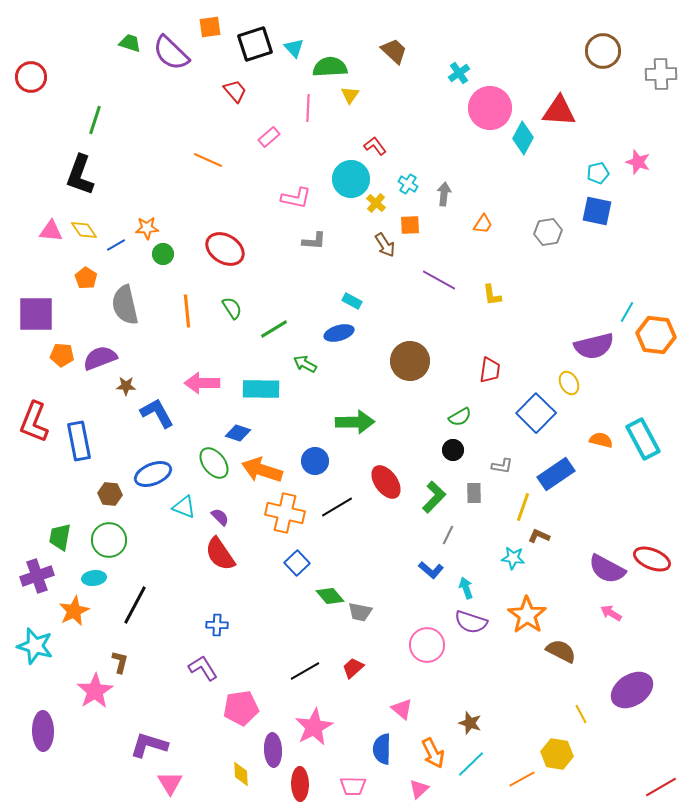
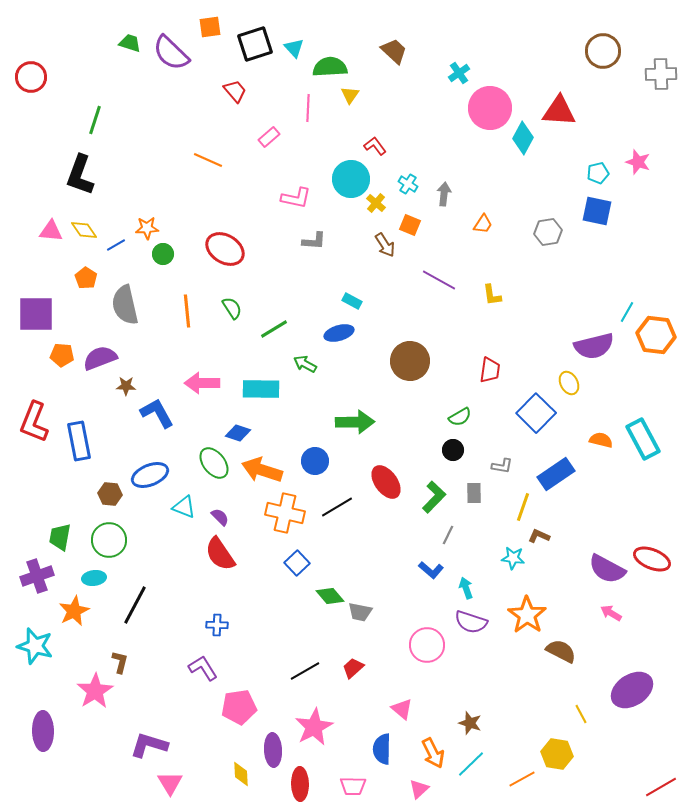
orange square at (410, 225): rotated 25 degrees clockwise
blue ellipse at (153, 474): moved 3 px left, 1 px down
pink pentagon at (241, 708): moved 2 px left, 1 px up
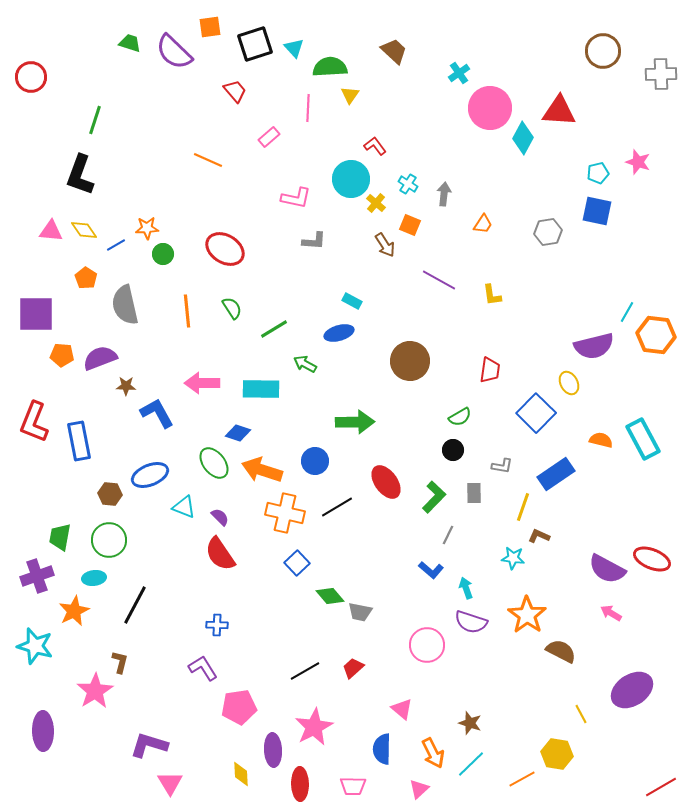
purple semicircle at (171, 53): moved 3 px right, 1 px up
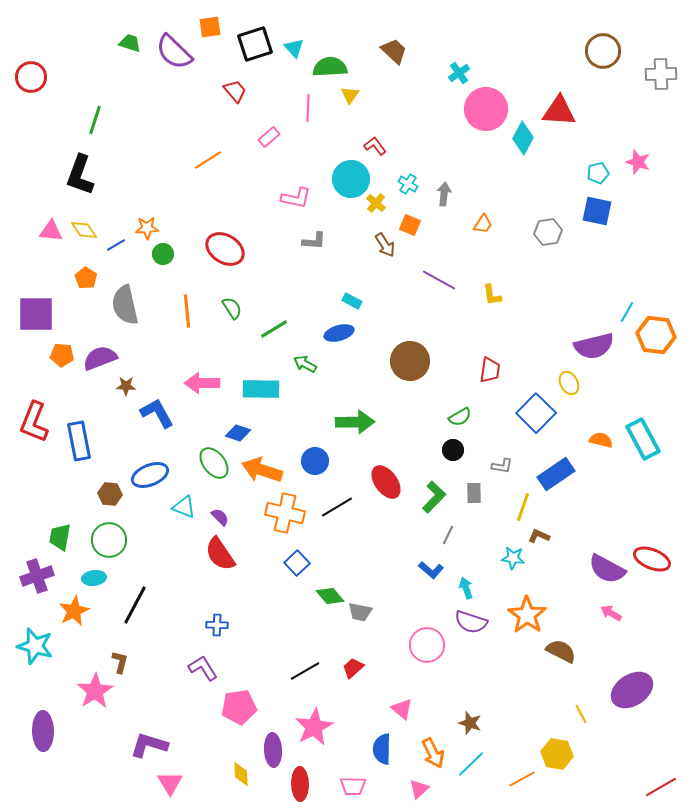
pink circle at (490, 108): moved 4 px left, 1 px down
orange line at (208, 160): rotated 56 degrees counterclockwise
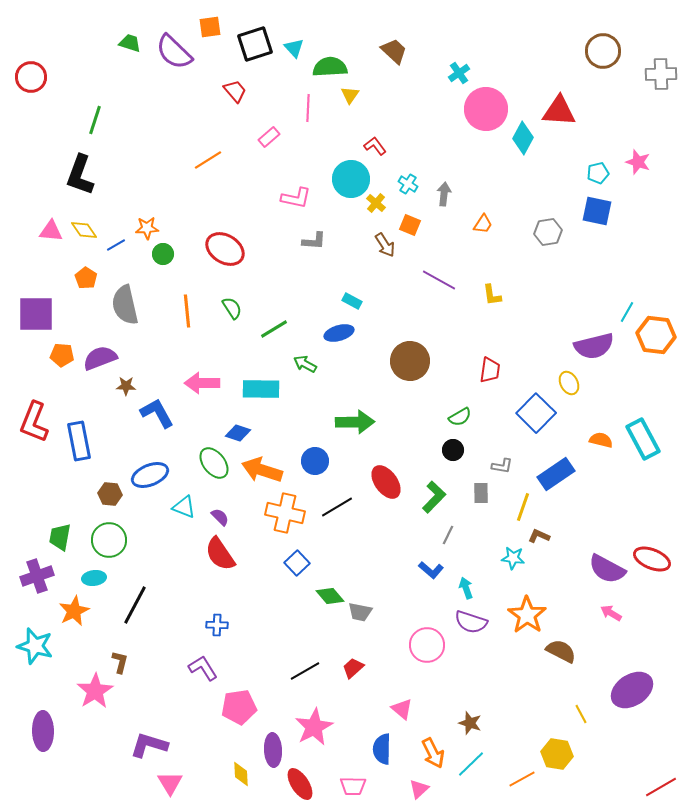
gray rectangle at (474, 493): moved 7 px right
red ellipse at (300, 784): rotated 32 degrees counterclockwise
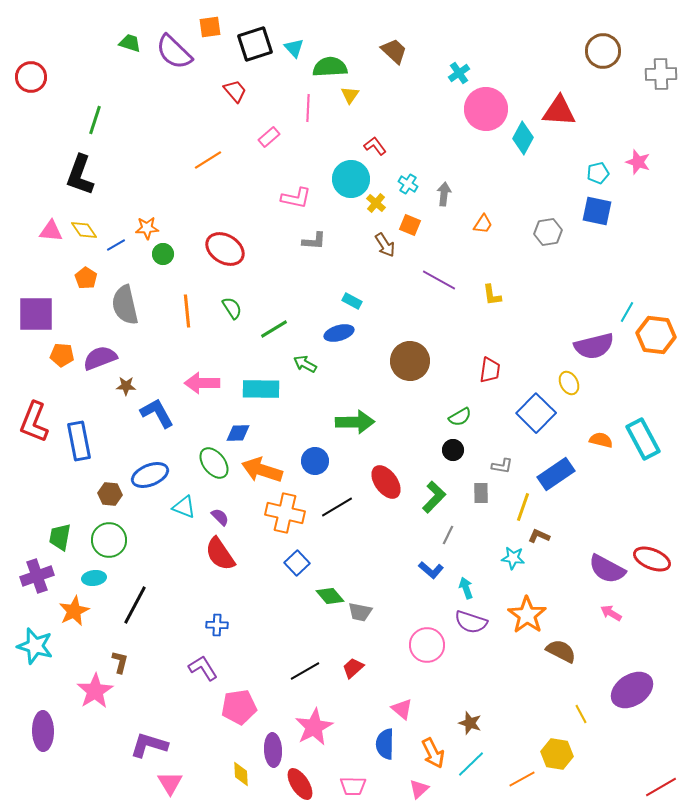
blue diamond at (238, 433): rotated 20 degrees counterclockwise
blue semicircle at (382, 749): moved 3 px right, 5 px up
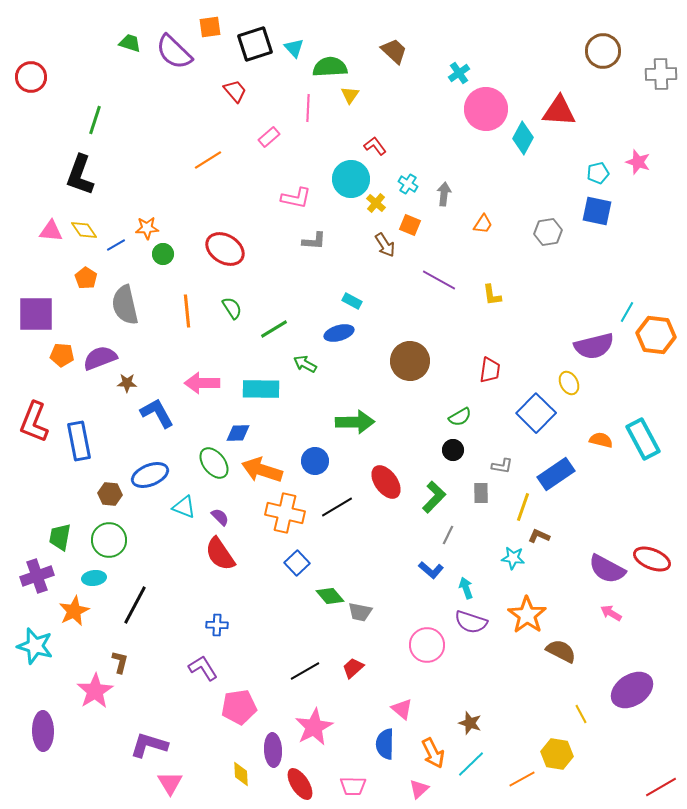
brown star at (126, 386): moved 1 px right, 3 px up
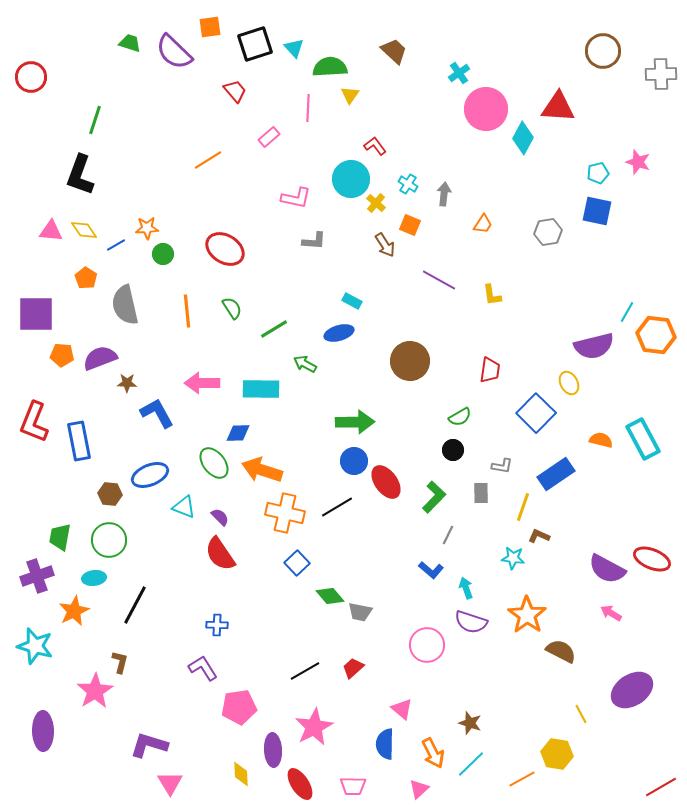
red triangle at (559, 111): moved 1 px left, 4 px up
blue circle at (315, 461): moved 39 px right
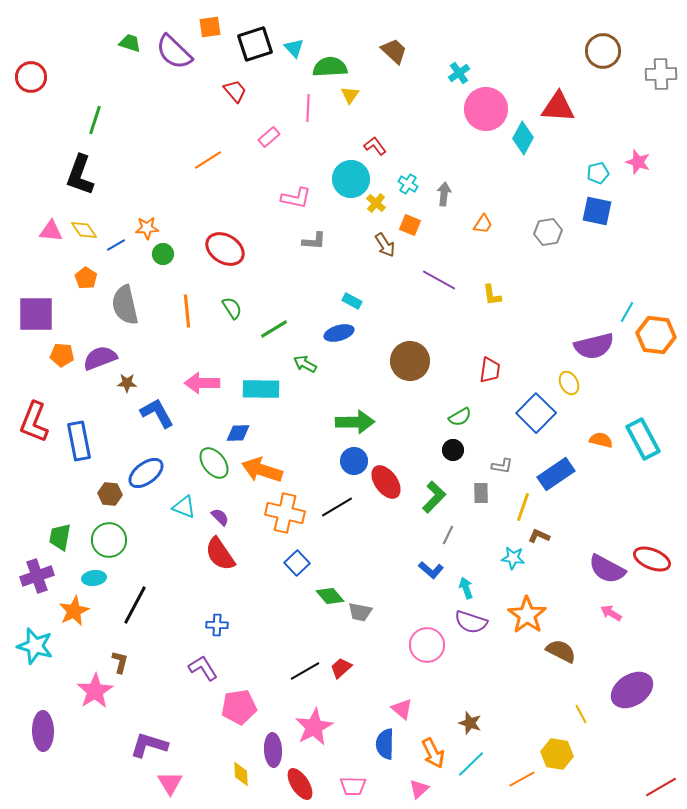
blue ellipse at (150, 475): moved 4 px left, 2 px up; rotated 15 degrees counterclockwise
red trapezoid at (353, 668): moved 12 px left
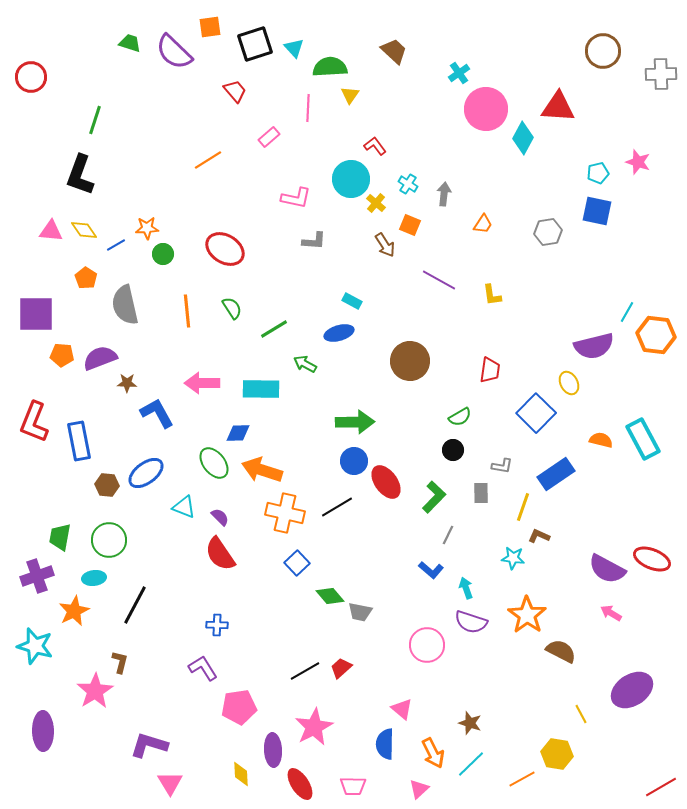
brown hexagon at (110, 494): moved 3 px left, 9 px up
